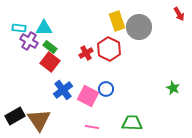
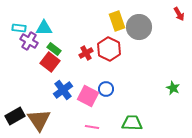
green rectangle: moved 4 px right, 2 px down
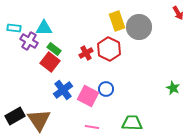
red arrow: moved 1 px left, 1 px up
cyan rectangle: moved 5 px left
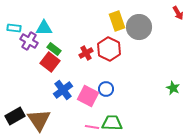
green trapezoid: moved 20 px left
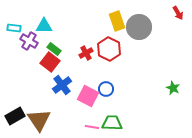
cyan triangle: moved 2 px up
blue cross: moved 1 px left, 5 px up
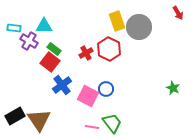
green trapezoid: rotated 50 degrees clockwise
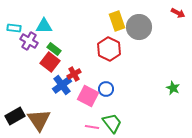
red arrow: rotated 32 degrees counterclockwise
red cross: moved 12 px left, 21 px down
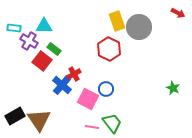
red square: moved 8 px left, 1 px up
blue cross: rotated 12 degrees counterclockwise
pink square: moved 3 px down
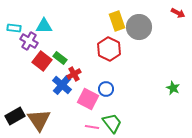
green rectangle: moved 6 px right, 9 px down
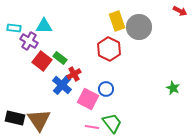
red arrow: moved 2 px right, 2 px up
black rectangle: moved 2 px down; rotated 42 degrees clockwise
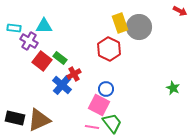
yellow rectangle: moved 3 px right, 2 px down
pink square: moved 11 px right, 6 px down
brown triangle: rotated 40 degrees clockwise
